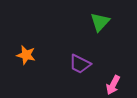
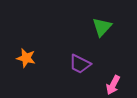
green triangle: moved 2 px right, 5 px down
orange star: moved 3 px down
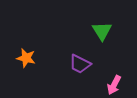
green triangle: moved 4 px down; rotated 15 degrees counterclockwise
pink arrow: moved 1 px right
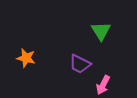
green triangle: moved 1 px left
pink arrow: moved 11 px left
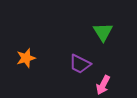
green triangle: moved 2 px right, 1 px down
orange star: rotated 30 degrees counterclockwise
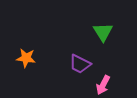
orange star: rotated 24 degrees clockwise
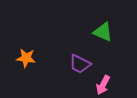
green triangle: rotated 35 degrees counterclockwise
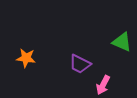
green triangle: moved 19 px right, 10 px down
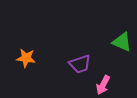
purple trapezoid: rotated 45 degrees counterclockwise
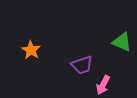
orange star: moved 5 px right, 8 px up; rotated 24 degrees clockwise
purple trapezoid: moved 2 px right, 1 px down
